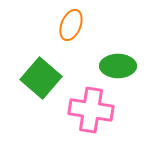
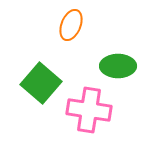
green square: moved 5 px down
pink cross: moved 2 px left
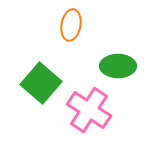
orange ellipse: rotated 12 degrees counterclockwise
pink cross: rotated 24 degrees clockwise
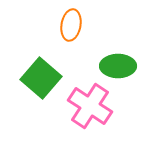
green square: moved 5 px up
pink cross: moved 1 px right, 4 px up
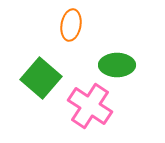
green ellipse: moved 1 px left, 1 px up
